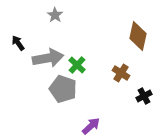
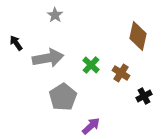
black arrow: moved 2 px left
green cross: moved 14 px right
gray pentagon: moved 8 px down; rotated 20 degrees clockwise
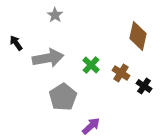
black cross: moved 10 px up; rotated 28 degrees counterclockwise
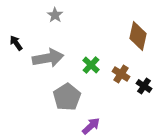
brown cross: moved 1 px down
gray pentagon: moved 4 px right
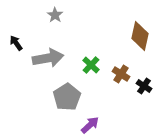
brown diamond: moved 2 px right
purple arrow: moved 1 px left, 1 px up
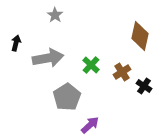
black arrow: rotated 49 degrees clockwise
brown cross: moved 1 px right, 2 px up; rotated 24 degrees clockwise
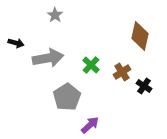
black arrow: rotated 91 degrees clockwise
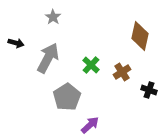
gray star: moved 2 px left, 2 px down
gray arrow: rotated 52 degrees counterclockwise
black cross: moved 5 px right, 4 px down; rotated 14 degrees counterclockwise
